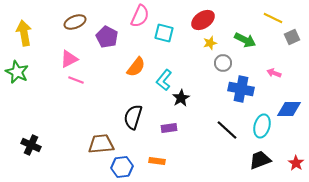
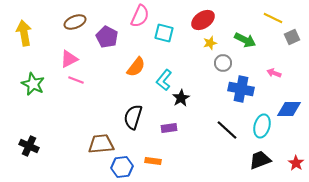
green star: moved 16 px right, 12 px down
black cross: moved 2 px left, 1 px down
orange rectangle: moved 4 px left
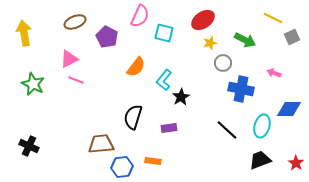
black star: moved 1 px up
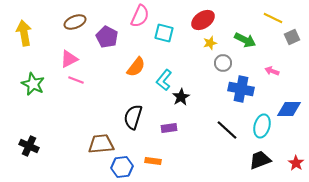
pink arrow: moved 2 px left, 2 px up
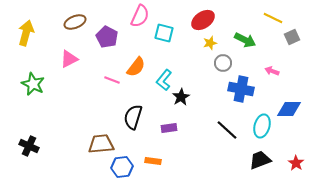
yellow arrow: moved 2 px right; rotated 25 degrees clockwise
pink line: moved 36 px right
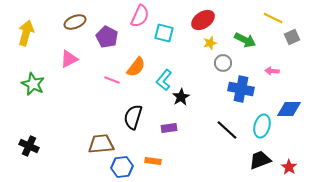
pink arrow: rotated 16 degrees counterclockwise
red star: moved 7 px left, 4 px down
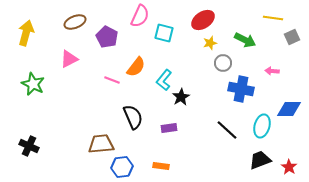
yellow line: rotated 18 degrees counterclockwise
black semicircle: rotated 140 degrees clockwise
orange rectangle: moved 8 px right, 5 px down
